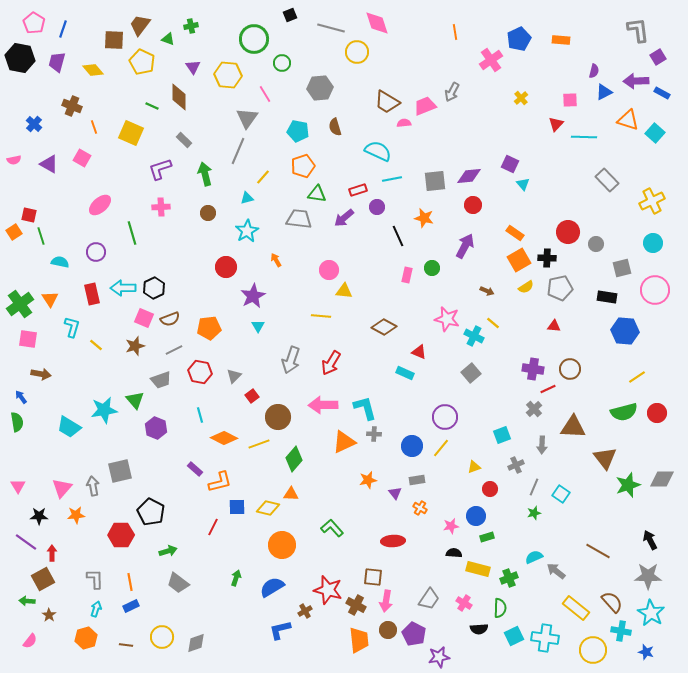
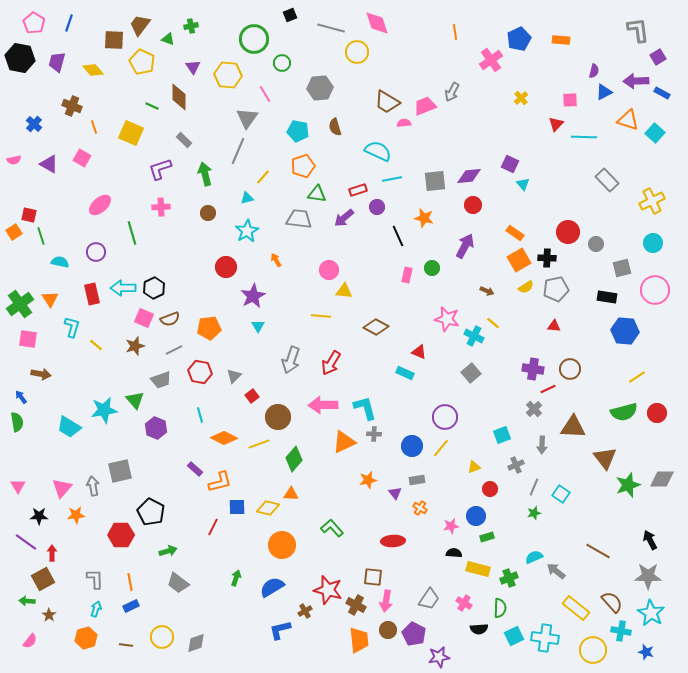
blue line at (63, 29): moved 6 px right, 6 px up
gray pentagon at (560, 288): moved 4 px left, 1 px down
brown diamond at (384, 327): moved 8 px left
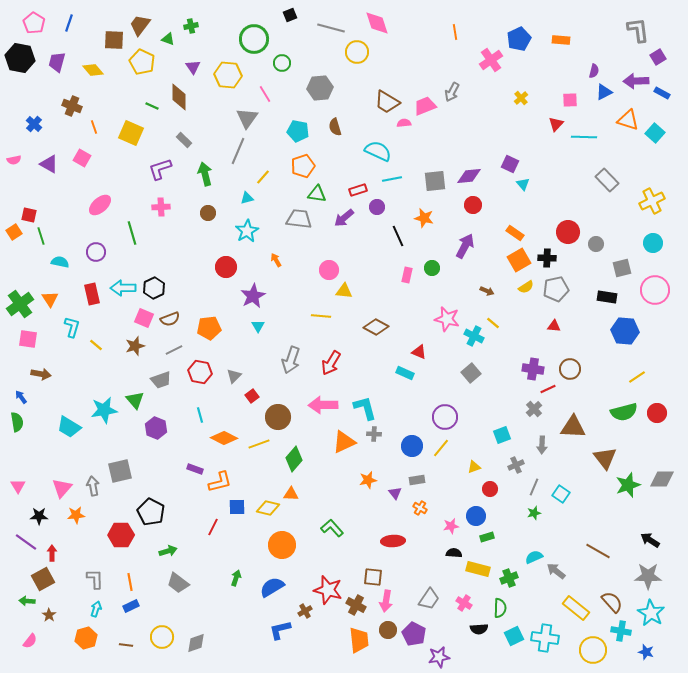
purple rectangle at (195, 469): rotated 21 degrees counterclockwise
black arrow at (650, 540): rotated 30 degrees counterclockwise
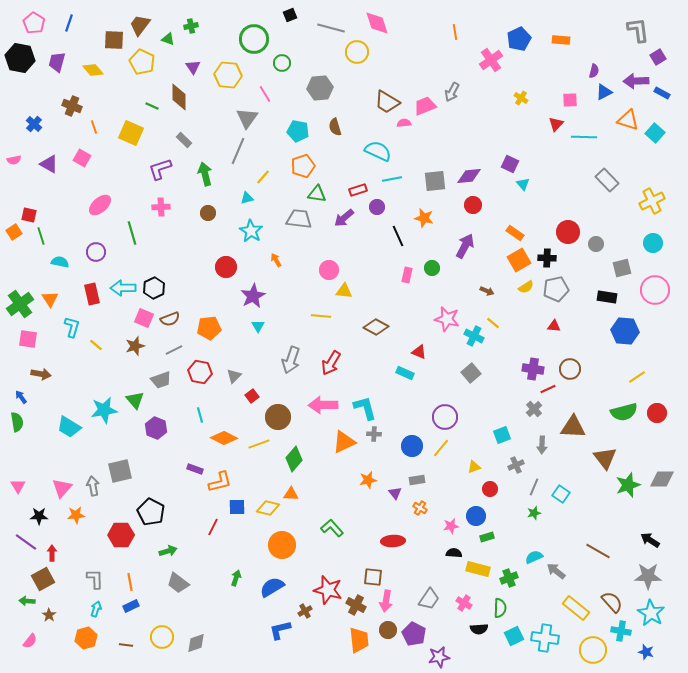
yellow cross at (521, 98): rotated 16 degrees counterclockwise
cyan star at (247, 231): moved 4 px right; rotated 10 degrees counterclockwise
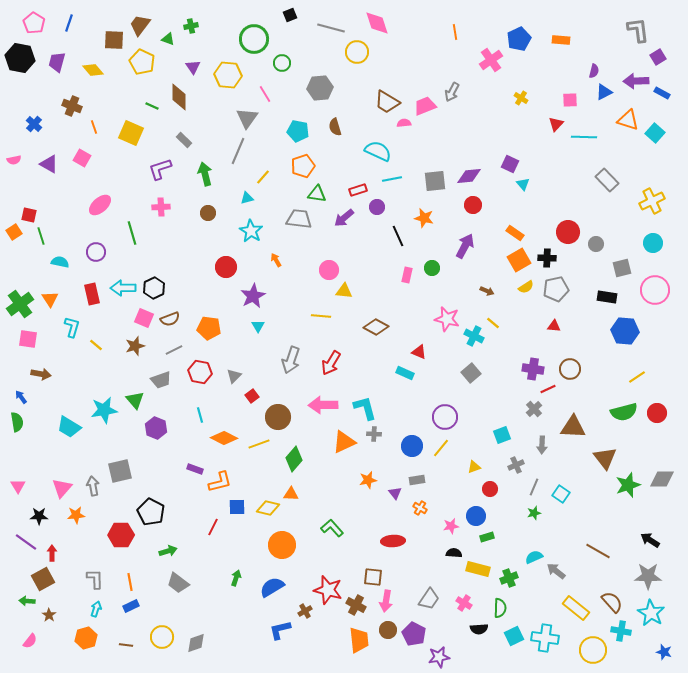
orange pentagon at (209, 328): rotated 15 degrees clockwise
blue star at (646, 652): moved 18 px right
